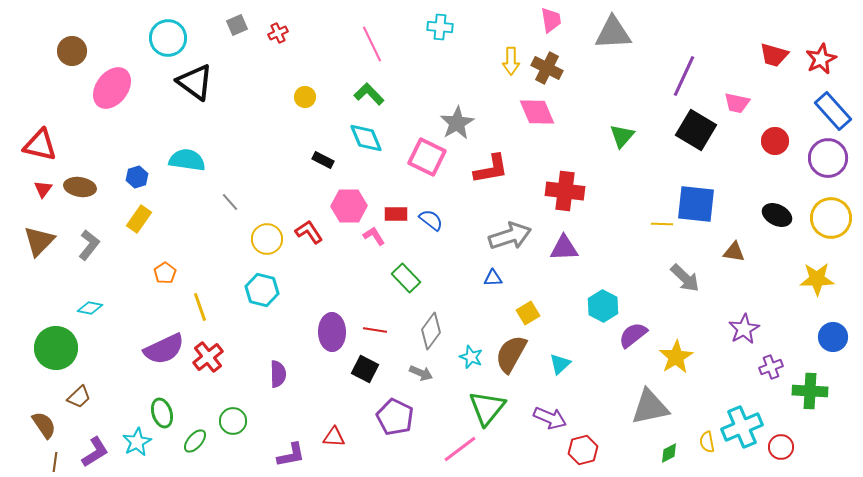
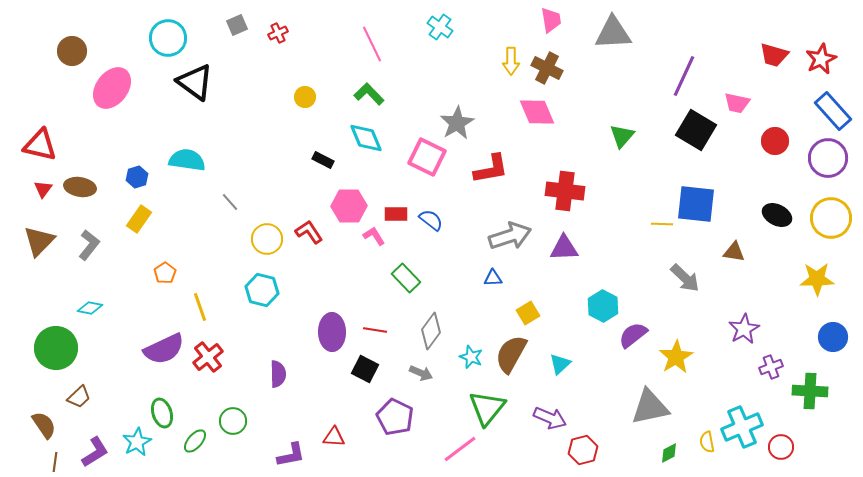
cyan cross at (440, 27): rotated 30 degrees clockwise
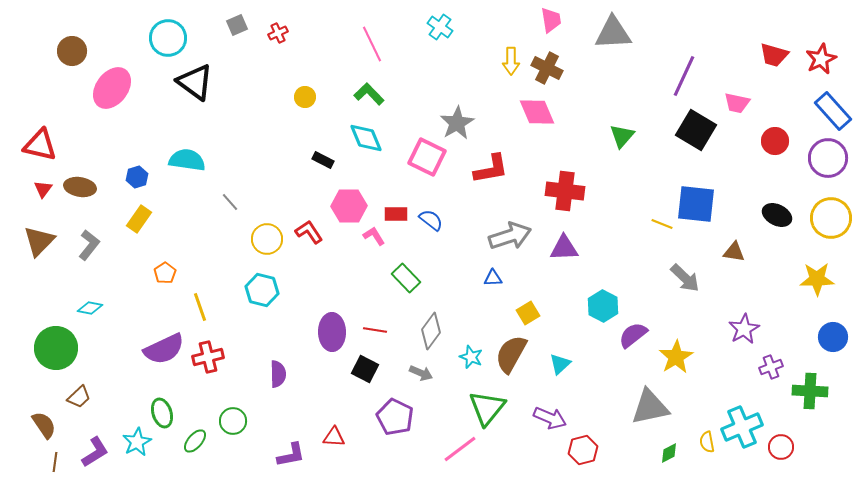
yellow line at (662, 224): rotated 20 degrees clockwise
red cross at (208, 357): rotated 24 degrees clockwise
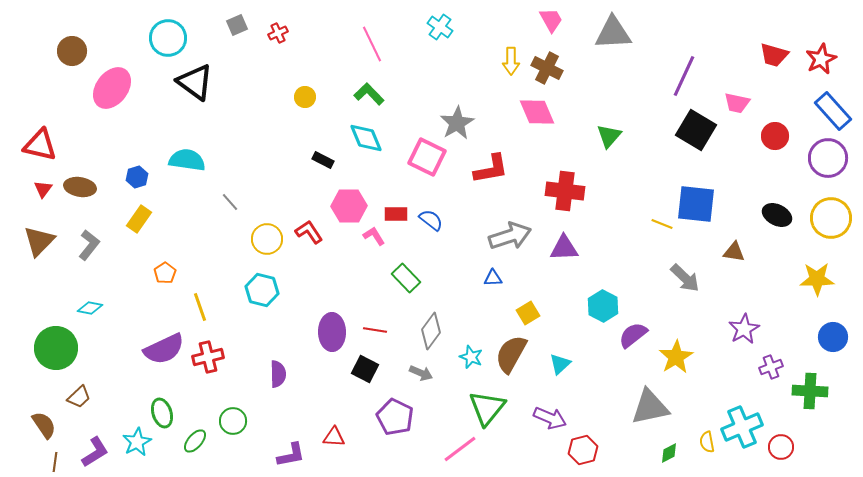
pink trapezoid at (551, 20): rotated 20 degrees counterclockwise
green triangle at (622, 136): moved 13 px left
red circle at (775, 141): moved 5 px up
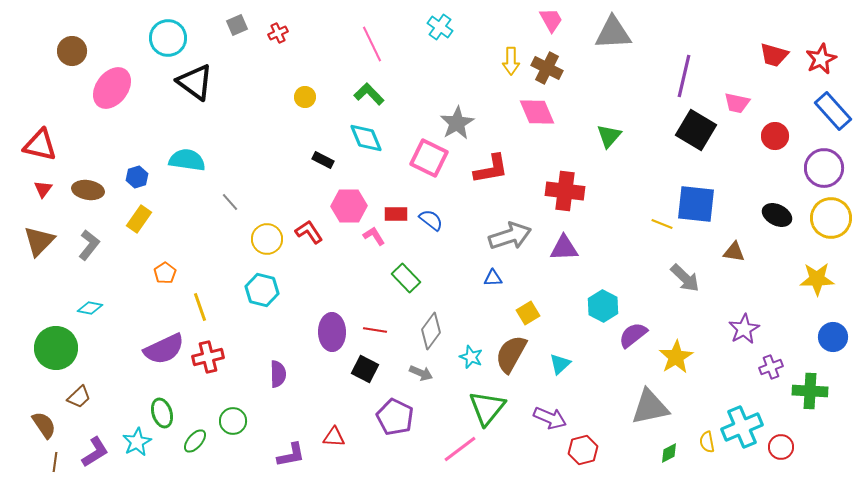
purple line at (684, 76): rotated 12 degrees counterclockwise
pink square at (427, 157): moved 2 px right, 1 px down
purple circle at (828, 158): moved 4 px left, 10 px down
brown ellipse at (80, 187): moved 8 px right, 3 px down
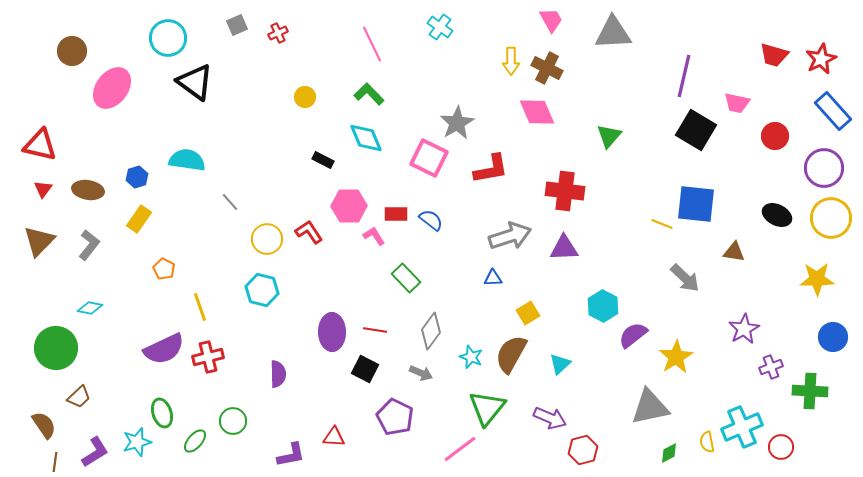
orange pentagon at (165, 273): moved 1 px left, 4 px up; rotated 10 degrees counterclockwise
cyan star at (137, 442): rotated 12 degrees clockwise
